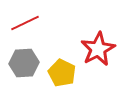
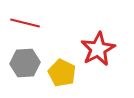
red line: rotated 40 degrees clockwise
gray hexagon: moved 1 px right
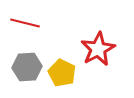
gray hexagon: moved 2 px right, 4 px down
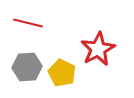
red line: moved 3 px right
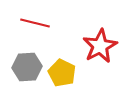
red line: moved 7 px right
red star: moved 2 px right, 3 px up
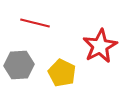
gray hexagon: moved 8 px left, 2 px up
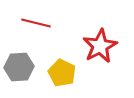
red line: moved 1 px right
gray hexagon: moved 2 px down
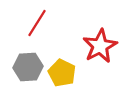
red line: moved 1 px right; rotated 72 degrees counterclockwise
gray hexagon: moved 9 px right
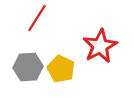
red line: moved 5 px up
yellow pentagon: moved 1 px left, 4 px up
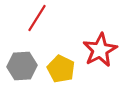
red star: moved 4 px down
gray hexagon: moved 6 px left, 1 px up
